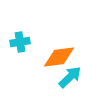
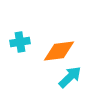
orange diamond: moved 6 px up
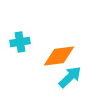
orange diamond: moved 5 px down
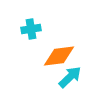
cyan cross: moved 11 px right, 13 px up
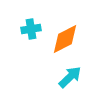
orange diamond: moved 6 px right, 17 px up; rotated 20 degrees counterclockwise
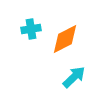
cyan arrow: moved 4 px right
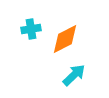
cyan arrow: moved 2 px up
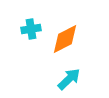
cyan arrow: moved 5 px left, 4 px down
